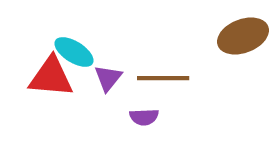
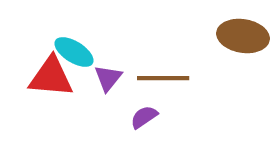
brown ellipse: rotated 30 degrees clockwise
purple semicircle: rotated 148 degrees clockwise
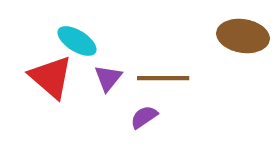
cyan ellipse: moved 3 px right, 11 px up
red triangle: rotated 36 degrees clockwise
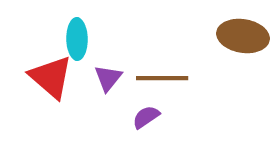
cyan ellipse: moved 2 px up; rotated 57 degrees clockwise
brown line: moved 1 px left
purple semicircle: moved 2 px right
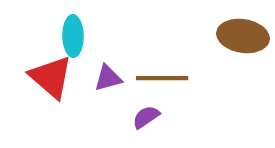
cyan ellipse: moved 4 px left, 3 px up
purple triangle: rotated 36 degrees clockwise
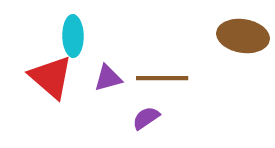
purple semicircle: moved 1 px down
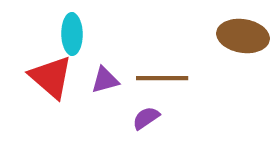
cyan ellipse: moved 1 px left, 2 px up
purple triangle: moved 3 px left, 2 px down
